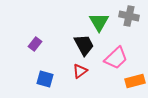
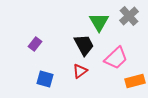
gray cross: rotated 36 degrees clockwise
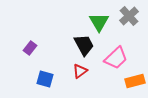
purple rectangle: moved 5 px left, 4 px down
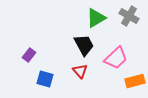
gray cross: rotated 18 degrees counterclockwise
green triangle: moved 3 px left, 4 px up; rotated 30 degrees clockwise
purple rectangle: moved 1 px left, 7 px down
red triangle: rotated 35 degrees counterclockwise
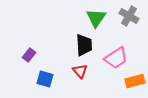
green triangle: rotated 25 degrees counterclockwise
black trapezoid: rotated 25 degrees clockwise
pink trapezoid: rotated 10 degrees clockwise
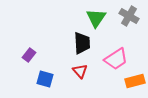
black trapezoid: moved 2 px left, 2 px up
pink trapezoid: moved 1 px down
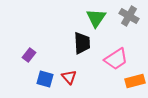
red triangle: moved 11 px left, 6 px down
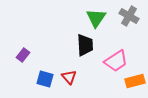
black trapezoid: moved 3 px right, 2 px down
purple rectangle: moved 6 px left
pink trapezoid: moved 2 px down
